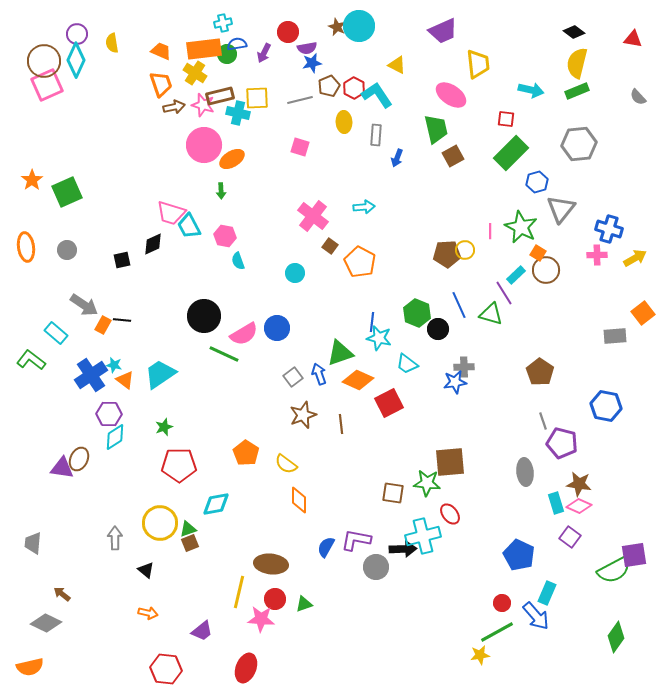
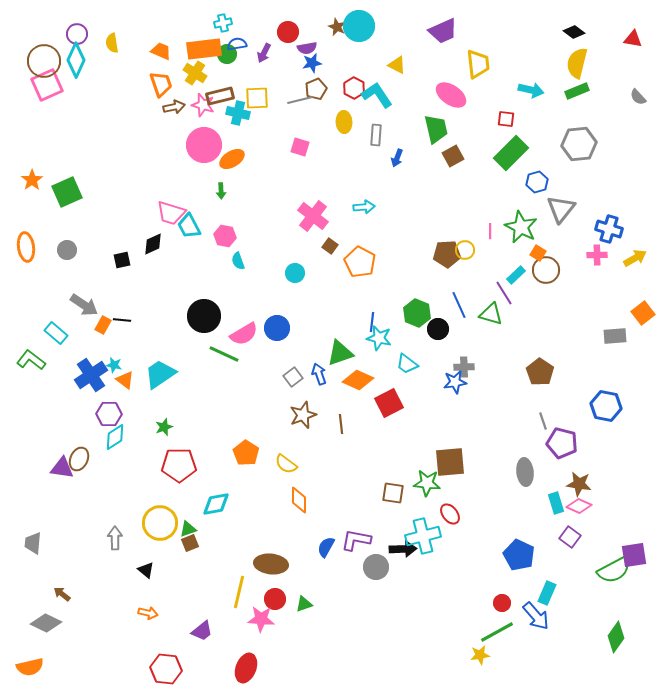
brown pentagon at (329, 86): moved 13 px left, 3 px down
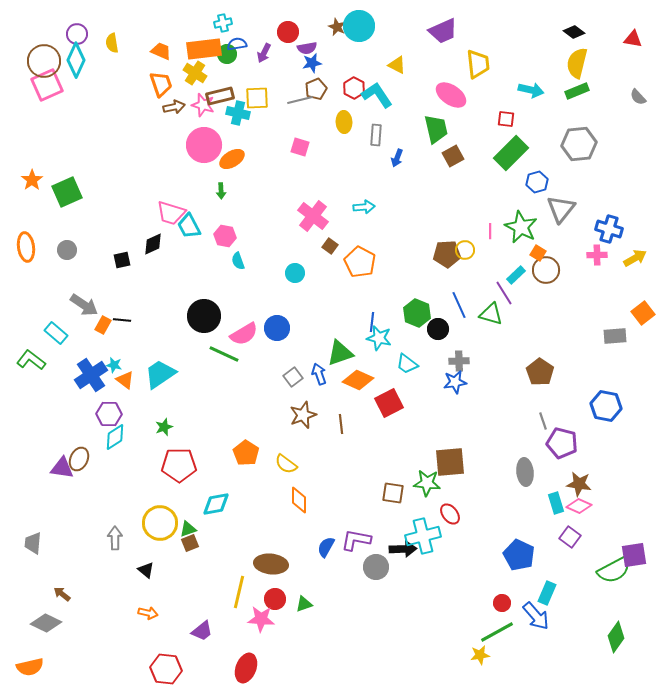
gray cross at (464, 367): moved 5 px left, 6 px up
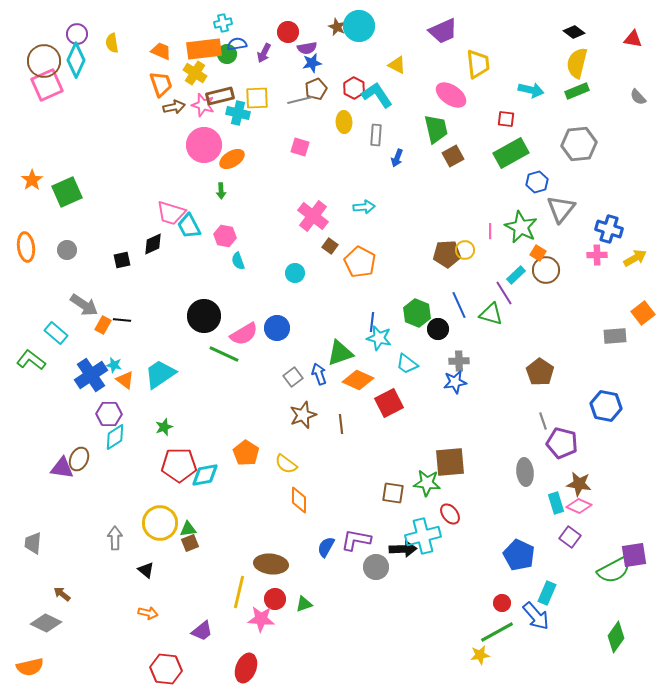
green rectangle at (511, 153): rotated 16 degrees clockwise
cyan diamond at (216, 504): moved 11 px left, 29 px up
green triangle at (188, 529): rotated 12 degrees clockwise
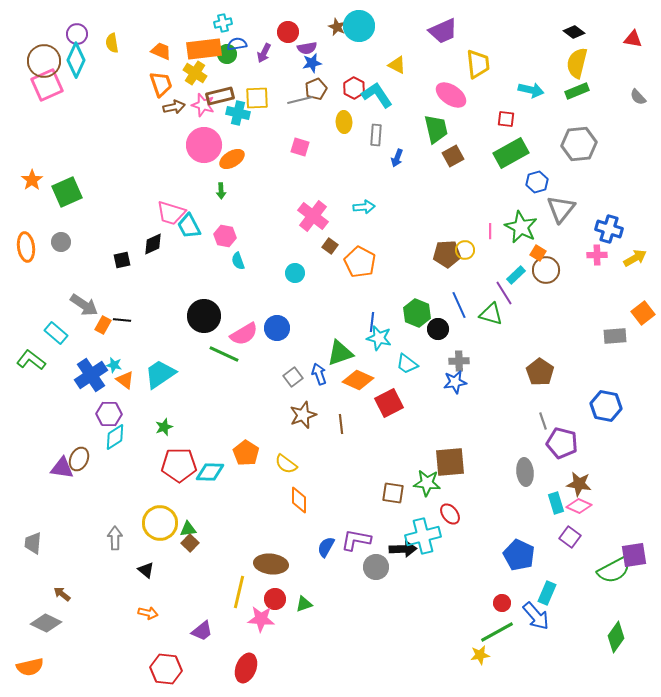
gray circle at (67, 250): moved 6 px left, 8 px up
cyan diamond at (205, 475): moved 5 px right, 3 px up; rotated 12 degrees clockwise
brown square at (190, 543): rotated 24 degrees counterclockwise
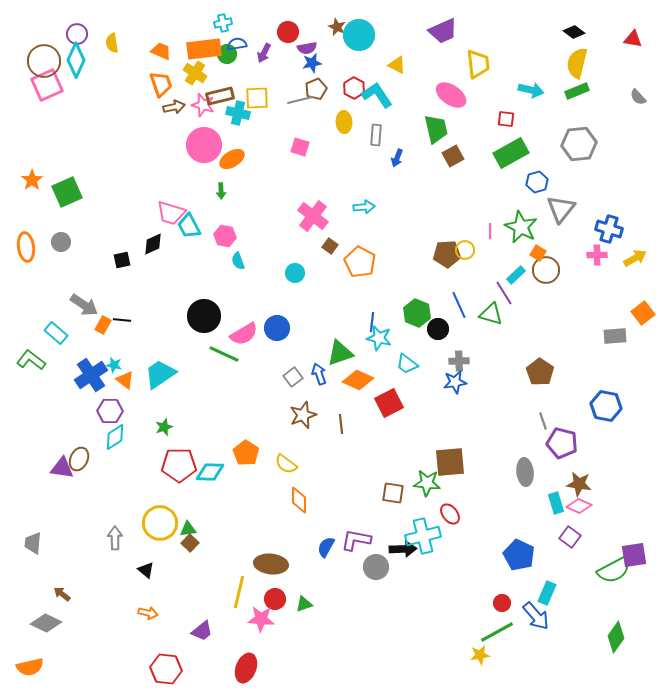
cyan circle at (359, 26): moved 9 px down
purple hexagon at (109, 414): moved 1 px right, 3 px up
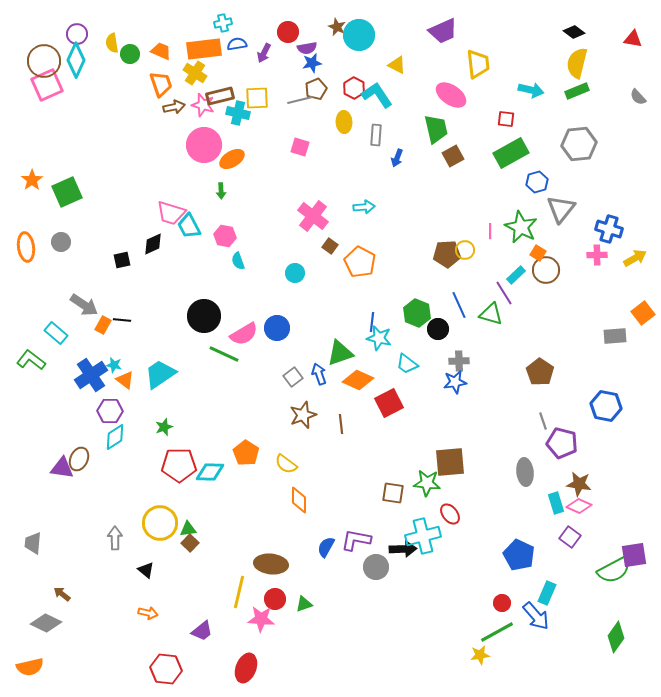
green circle at (227, 54): moved 97 px left
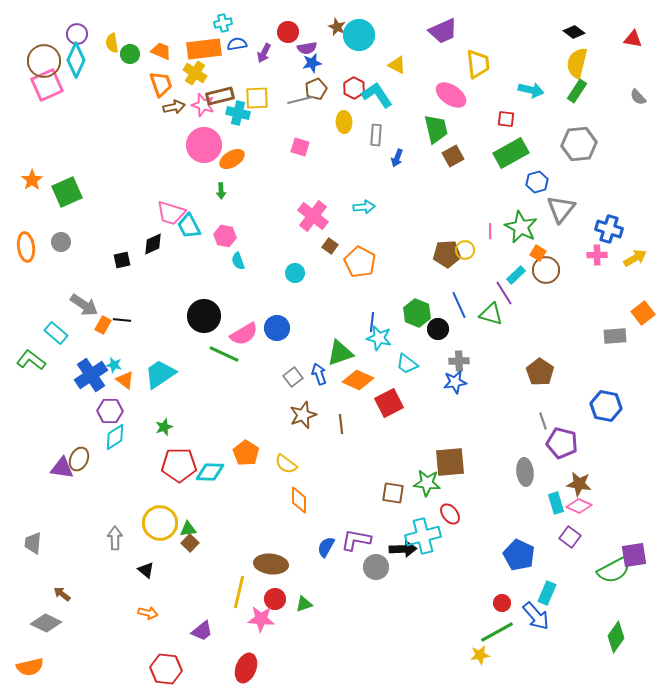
green rectangle at (577, 91): rotated 35 degrees counterclockwise
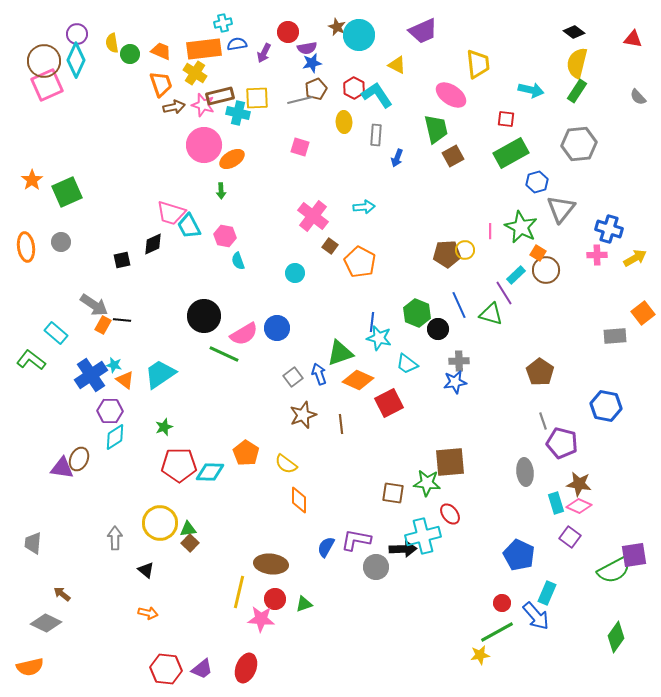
purple trapezoid at (443, 31): moved 20 px left
gray arrow at (84, 305): moved 10 px right
purple trapezoid at (202, 631): moved 38 px down
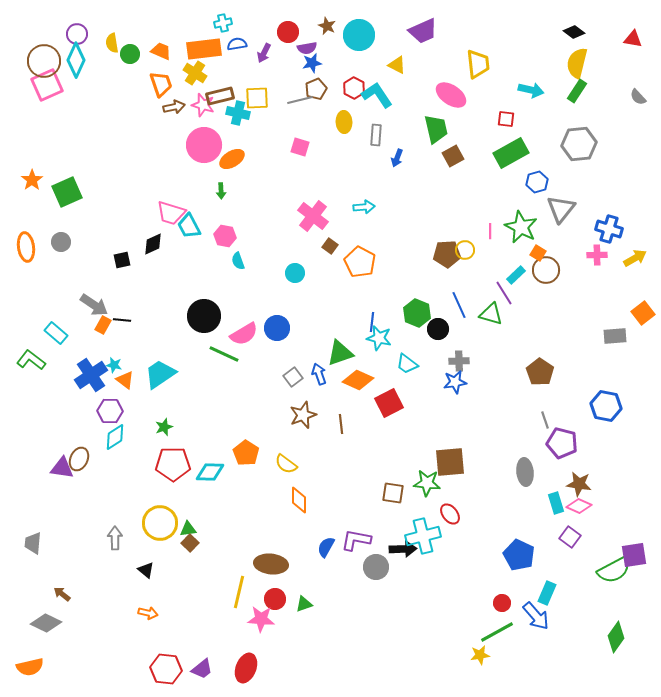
brown star at (337, 27): moved 10 px left, 1 px up
gray line at (543, 421): moved 2 px right, 1 px up
red pentagon at (179, 465): moved 6 px left, 1 px up
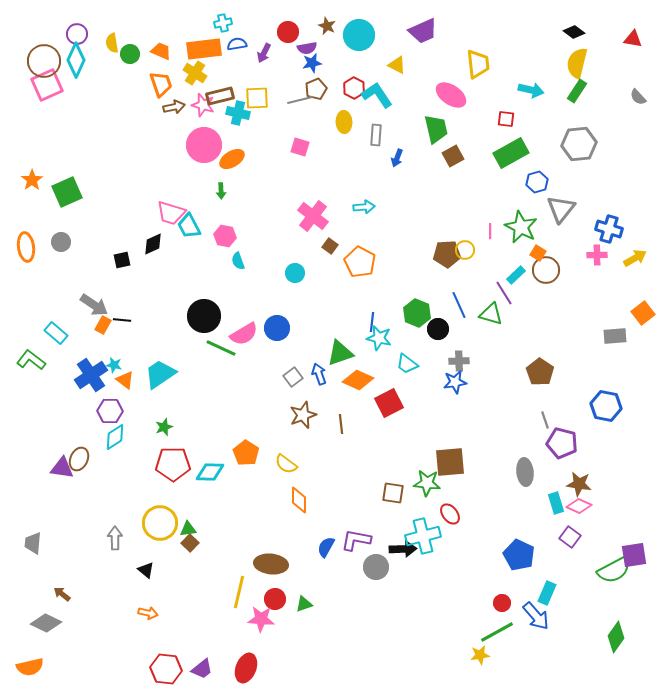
green line at (224, 354): moved 3 px left, 6 px up
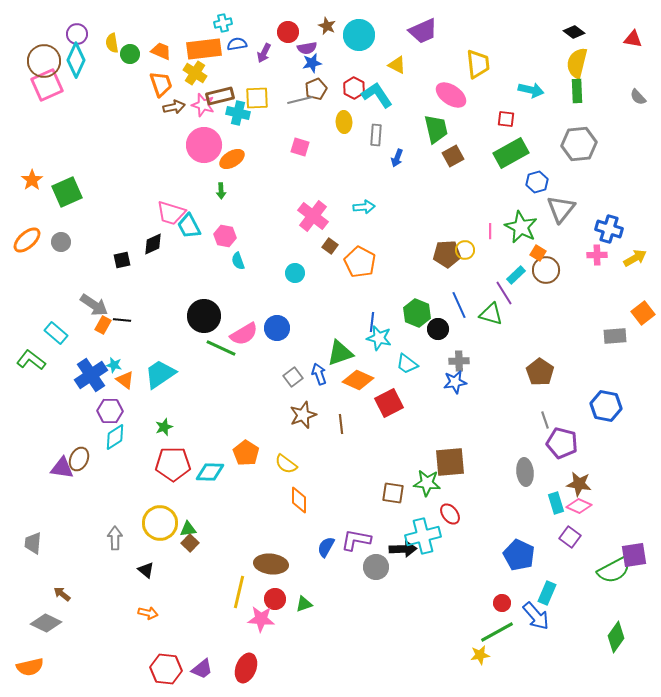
green rectangle at (577, 91): rotated 35 degrees counterclockwise
orange ellipse at (26, 247): moved 1 px right, 7 px up; rotated 56 degrees clockwise
